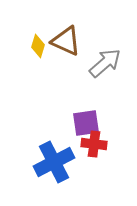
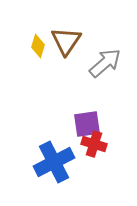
brown triangle: rotated 40 degrees clockwise
purple square: moved 1 px right, 1 px down
red cross: rotated 10 degrees clockwise
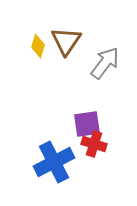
gray arrow: rotated 12 degrees counterclockwise
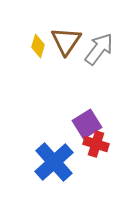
gray arrow: moved 6 px left, 14 px up
purple square: rotated 24 degrees counterclockwise
red cross: moved 2 px right
blue cross: rotated 15 degrees counterclockwise
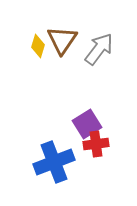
brown triangle: moved 4 px left, 1 px up
red cross: rotated 25 degrees counterclockwise
blue cross: rotated 21 degrees clockwise
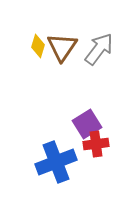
brown triangle: moved 7 px down
blue cross: moved 2 px right
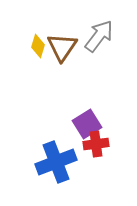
gray arrow: moved 13 px up
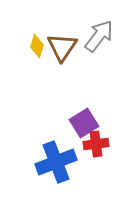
yellow diamond: moved 1 px left
purple square: moved 3 px left, 1 px up
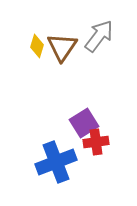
red cross: moved 2 px up
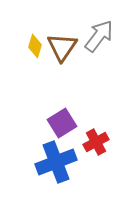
yellow diamond: moved 2 px left
purple square: moved 22 px left
red cross: rotated 20 degrees counterclockwise
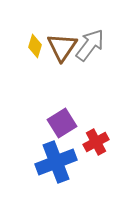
gray arrow: moved 9 px left, 9 px down
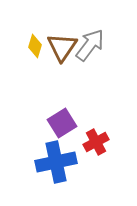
blue cross: rotated 9 degrees clockwise
